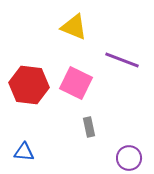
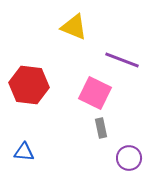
pink square: moved 19 px right, 10 px down
gray rectangle: moved 12 px right, 1 px down
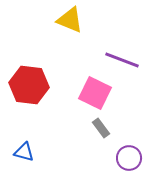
yellow triangle: moved 4 px left, 7 px up
gray rectangle: rotated 24 degrees counterclockwise
blue triangle: rotated 10 degrees clockwise
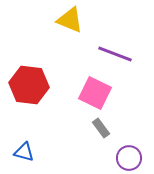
purple line: moved 7 px left, 6 px up
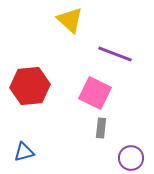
yellow triangle: rotated 20 degrees clockwise
red hexagon: moved 1 px right, 1 px down; rotated 12 degrees counterclockwise
gray rectangle: rotated 42 degrees clockwise
blue triangle: rotated 30 degrees counterclockwise
purple circle: moved 2 px right
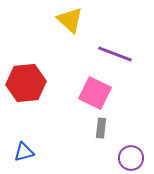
red hexagon: moved 4 px left, 3 px up
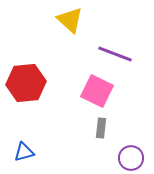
pink square: moved 2 px right, 2 px up
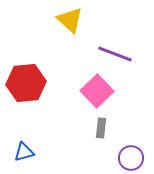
pink square: rotated 20 degrees clockwise
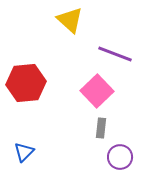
blue triangle: rotated 30 degrees counterclockwise
purple circle: moved 11 px left, 1 px up
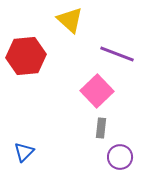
purple line: moved 2 px right
red hexagon: moved 27 px up
